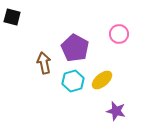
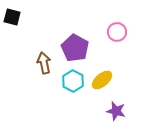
pink circle: moved 2 px left, 2 px up
cyan hexagon: rotated 15 degrees counterclockwise
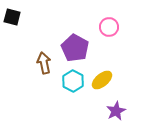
pink circle: moved 8 px left, 5 px up
purple star: rotated 30 degrees clockwise
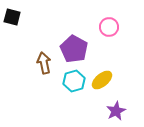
purple pentagon: moved 1 px left, 1 px down
cyan hexagon: moved 1 px right; rotated 15 degrees clockwise
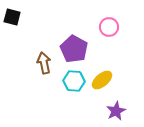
cyan hexagon: rotated 20 degrees clockwise
